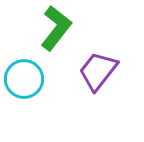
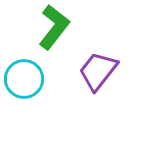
green L-shape: moved 2 px left, 1 px up
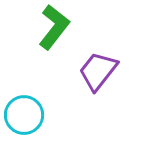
cyan circle: moved 36 px down
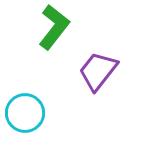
cyan circle: moved 1 px right, 2 px up
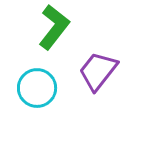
cyan circle: moved 12 px right, 25 px up
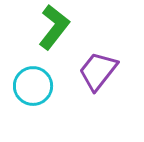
cyan circle: moved 4 px left, 2 px up
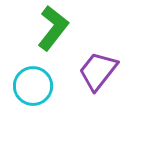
green L-shape: moved 1 px left, 1 px down
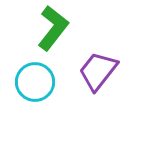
cyan circle: moved 2 px right, 4 px up
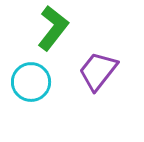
cyan circle: moved 4 px left
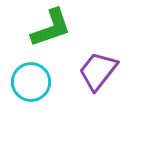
green L-shape: moved 2 px left; rotated 33 degrees clockwise
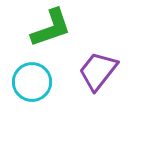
cyan circle: moved 1 px right
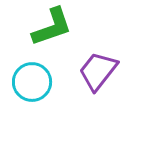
green L-shape: moved 1 px right, 1 px up
